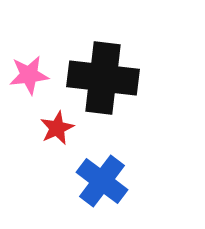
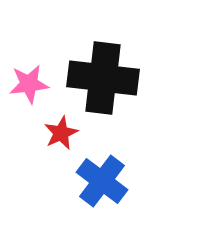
pink star: moved 9 px down
red star: moved 4 px right, 5 px down
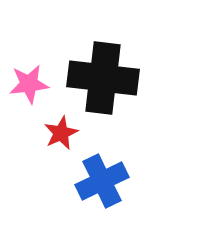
blue cross: rotated 27 degrees clockwise
